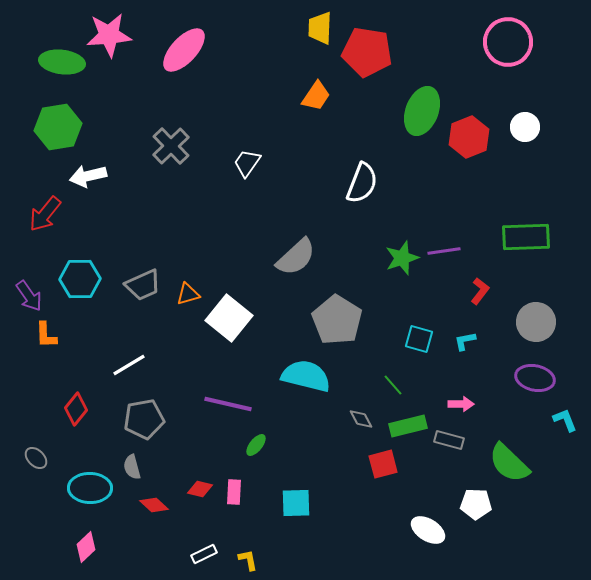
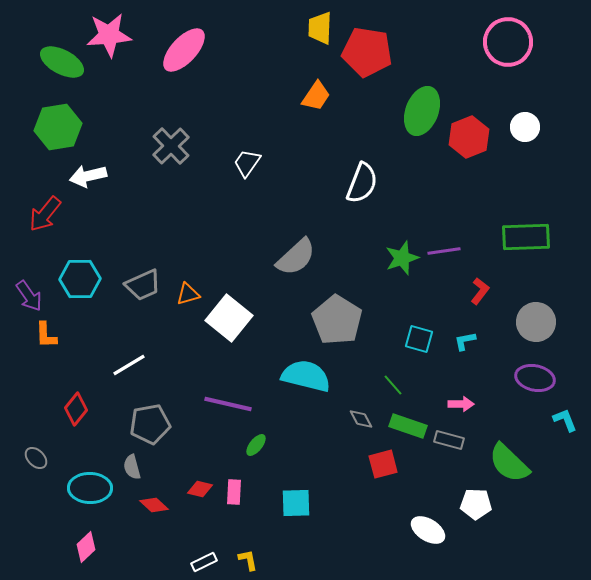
green ellipse at (62, 62): rotated 21 degrees clockwise
gray pentagon at (144, 419): moved 6 px right, 5 px down
green rectangle at (408, 426): rotated 33 degrees clockwise
white rectangle at (204, 554): moved 8 px down
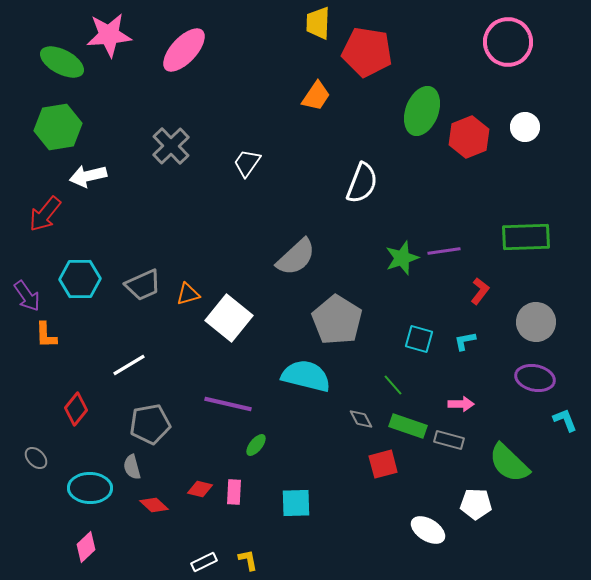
yellow trapezoid at (320, 28): moved 2 px left, 5 px up
purple arrow at (29, 296): moved 2 px left
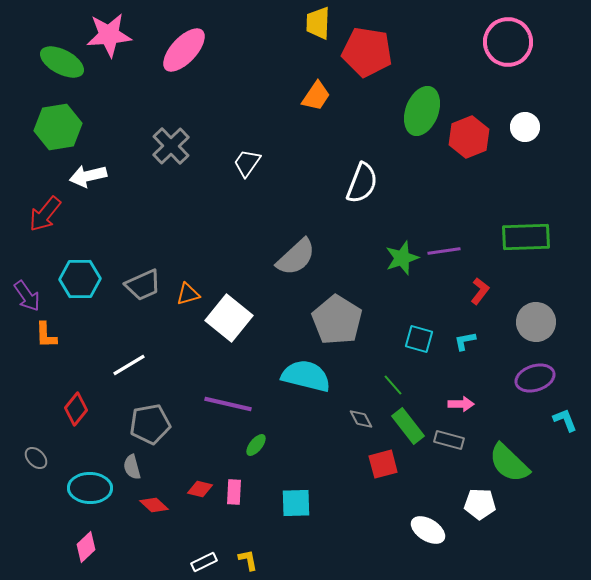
purple ellipse at (535, 378): rotated 30 degrees counterclockwise
green rectangle at (408, 426): rotated 33 degrees clockwise
white pentagon at (476, 504): moved 4 px right
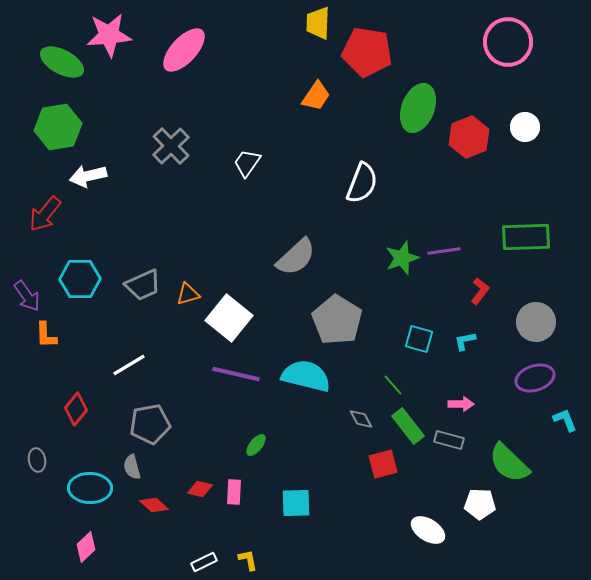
green ellipse at (422, 111): moved 4 px left, 3 px up
purple line at (228, 404): moved 8 px right, 30 px up
gray ellipse at (36, 458): moved 1 px right, 2 px down; rotated 35 degrees clockwise
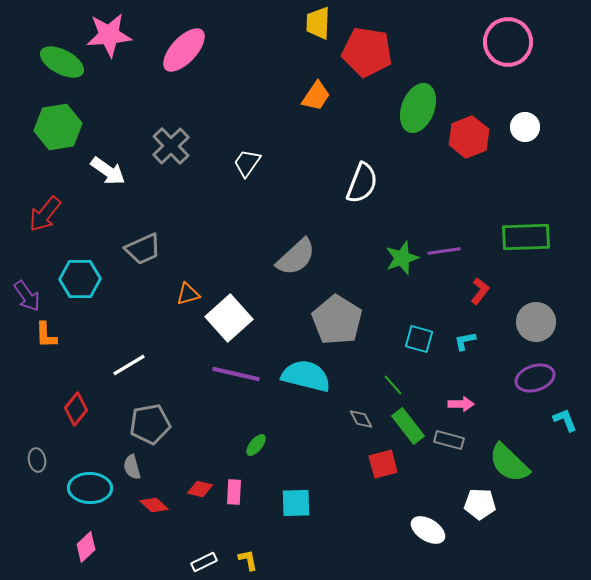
white arrow at (88, 176): moved 20 px right, 5 px up; rotated 132 degrees counterclockwise
gray trapezoid at (143, 285): moved 36 px up
white square at (229, 318): rotated 9 degrees clockwise
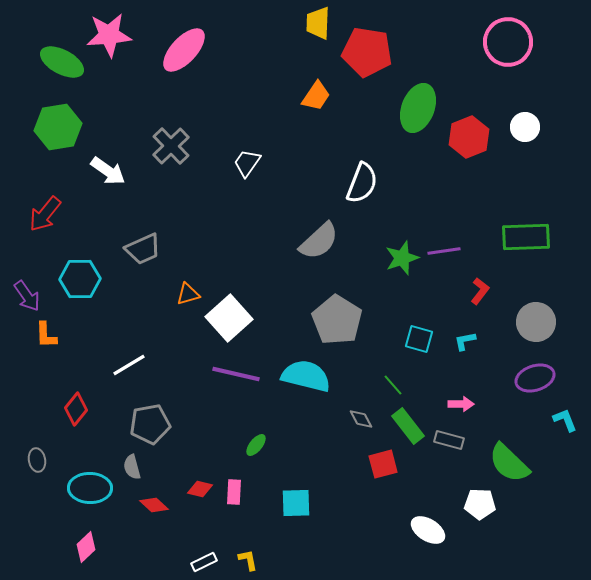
gray semicircle at (296, 257): moved 23 px right, 16 px up
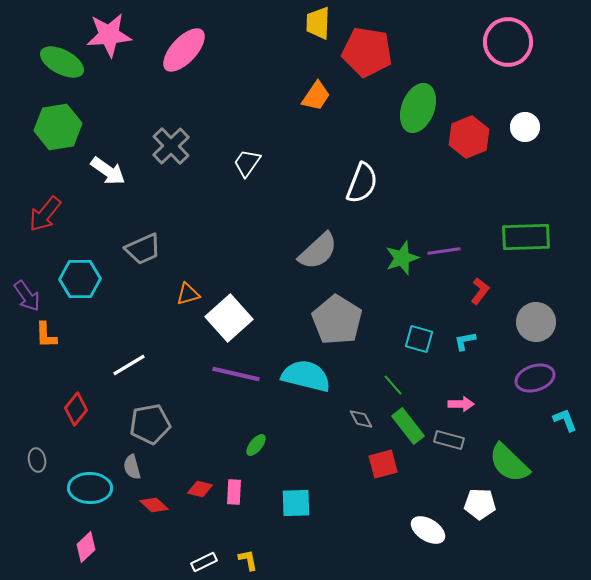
gray semicircle at (319, 241): moved 1 px left, 10 px down
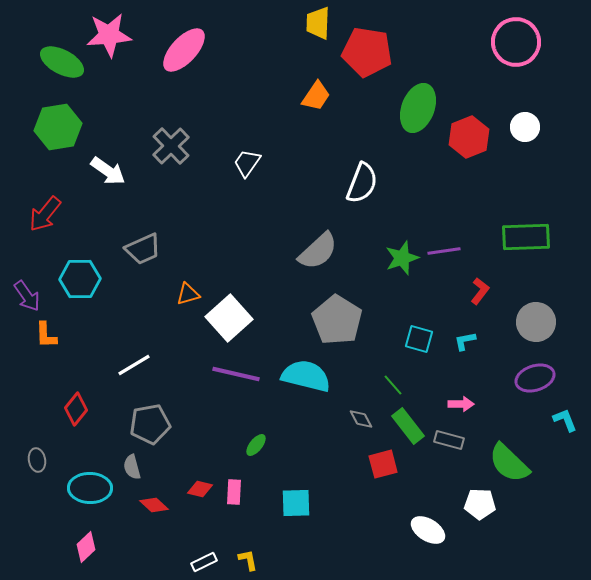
pink circle at (508, 42): moved 8 px right
white line at (129, 365): moved 5 px right
